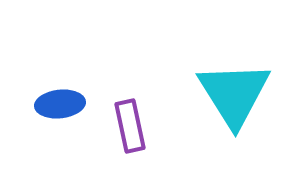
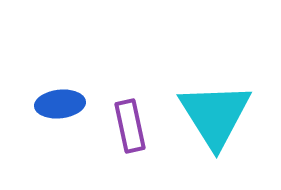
cyan triangle: moved 19 px left, 21 px down
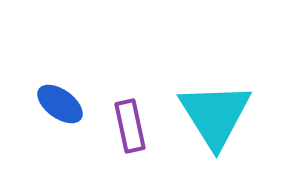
blue ellipse: rotated 42 degrees clockwise
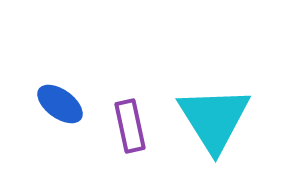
cyan triangle: moved 1 px left, 4 px down
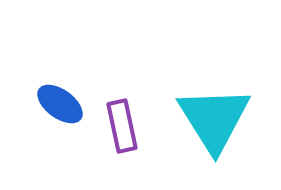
purple rectangle: moved 8 px left
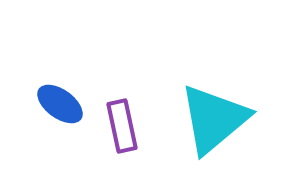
cyan triangle: rotated 22 degrees clockwise
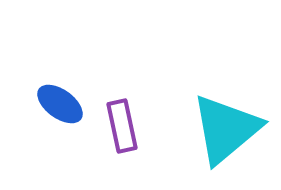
cyan triangle: moved 12 px right, 10 px down
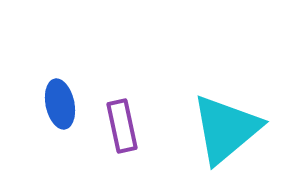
blue ellipse: rotated 42 degrees clockwise
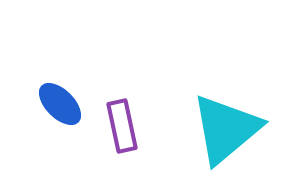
blue ellipse: rotated 33 degrees counterclockwise
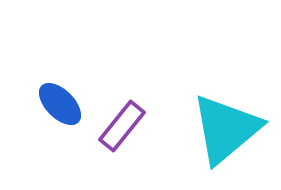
purple rectangle: rotated 51 degrees clockwise
